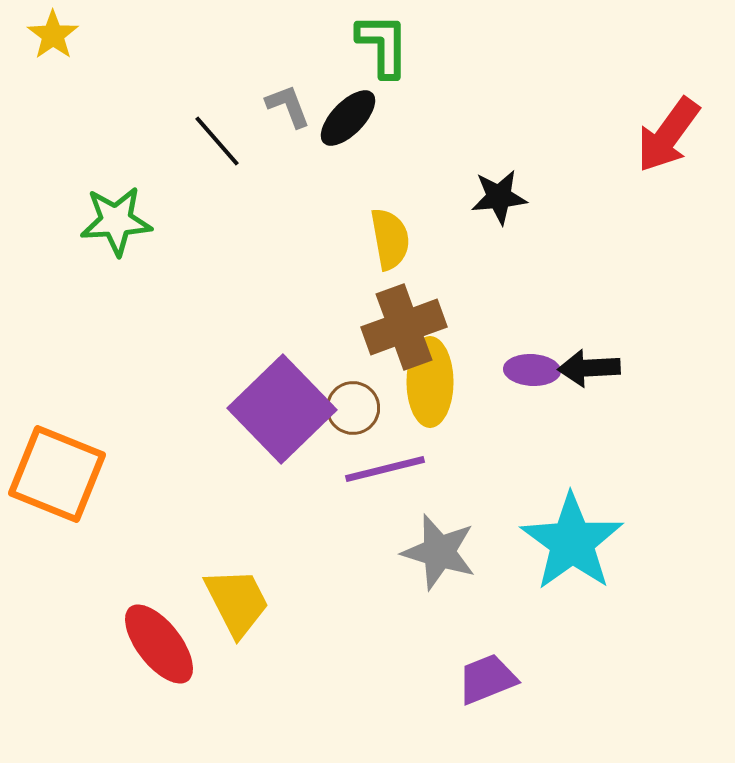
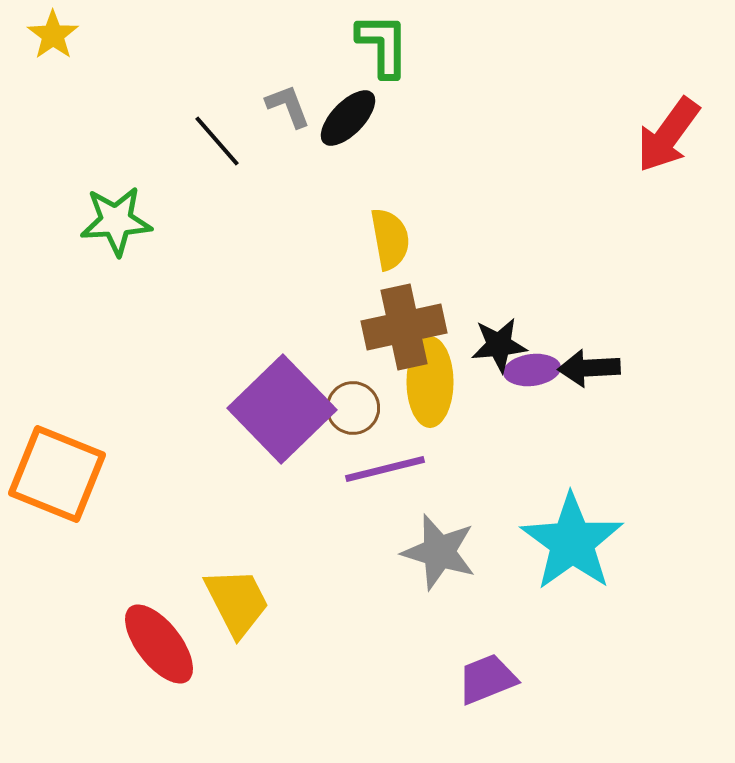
black star: moved 148 px down
brown cross: rotated 8 degrees clockwise
purple ellipse: rotated 10 degrees counterclockwise
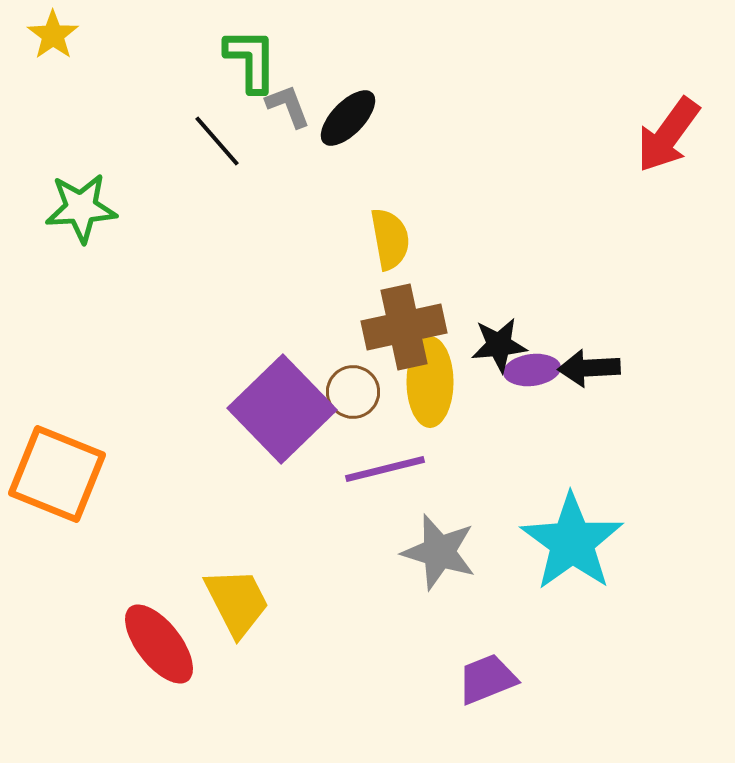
green L-shape: moved 132 px left, 15 px down
green star: moved 35 px left, 13 px up
brown circle: moved 16 px up
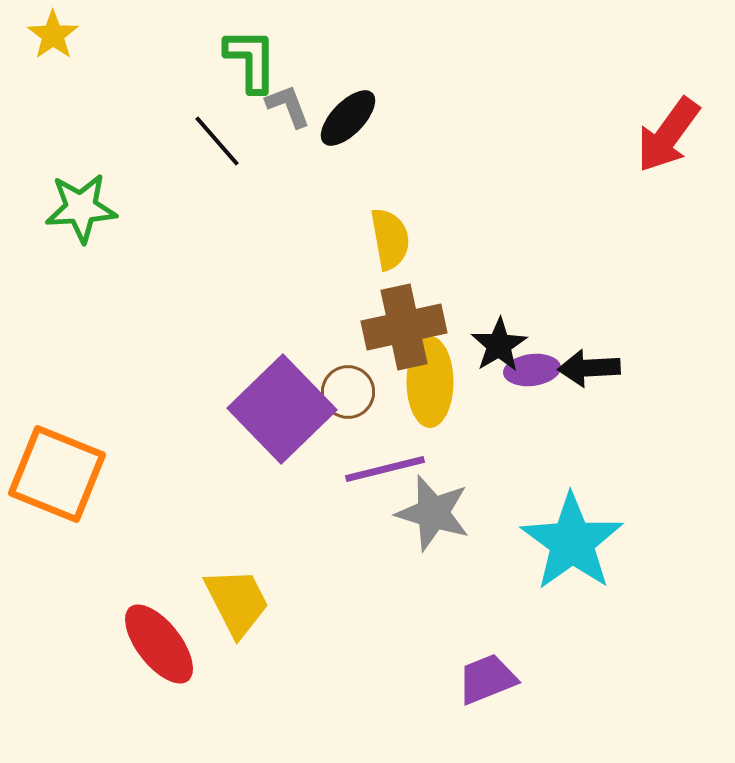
black star: rotated 26 degrees counterclockwise
brown circle: moved 5 px left
gray star: moved 6 px left, 39 px up
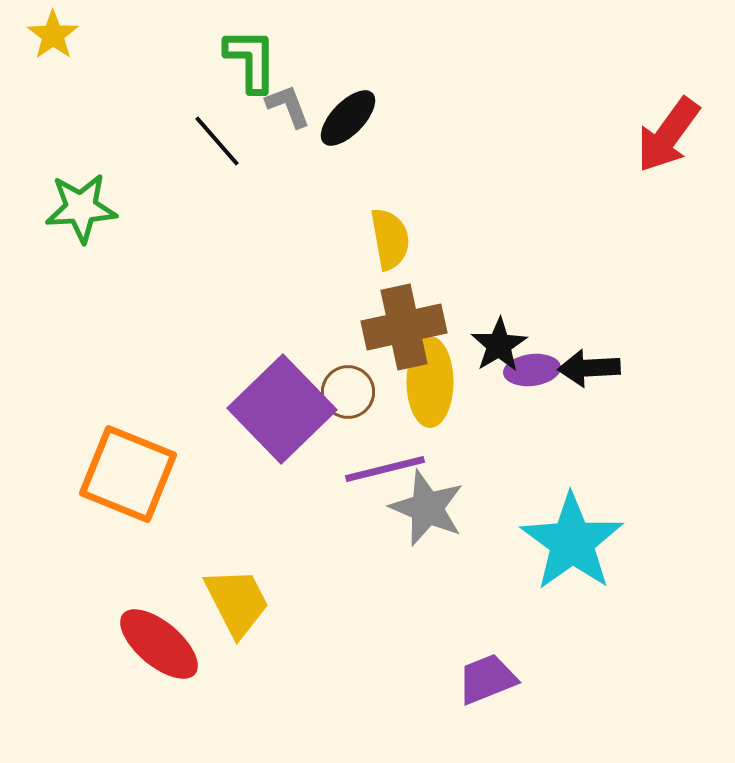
orange square: moved 71 px right
gray star: moved 6 px left, 5 px up; rotated 6 degrees clockwise
red ellipse: rotated 12 degrees counterclockwise
